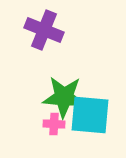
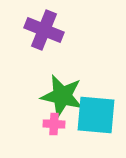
green star: moved 2 px left, 1 px up; rotated 9 degrees clockwise
cyan square: moved 6 px right
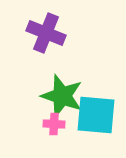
purple cross: moved 2 px right, 3 px down
green star: rotated 6 degrees clockwise
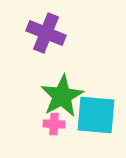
green star: rotated 24 degrees clockwise
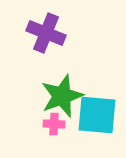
green star: rotated 9 degrees clockwise
cyan square: moved 1 px right
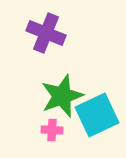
cyan square: rotated 30 degrees counterclockwise
pink cross: moved 2 px left, 6 px down
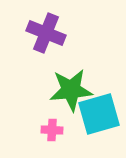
green star: moved 9 px right, 6 px up; rotated 15 degrees clockwise
cyan square: moved 2 px right, 1 px up; rotated 9 degrees clockwise
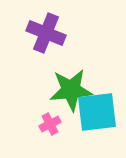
cyan square: moved 2 px left, 2 px up; rotated 9 degrees clockwise
pink cross: moved 2 px left, 6 px up; rotated 30 degrees counterclockwise
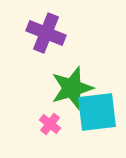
green star: moved 1 px right, 2 px up; rotated 12 degrees counterclockwise
pink cross: rotated 25 degrees counterclockwise
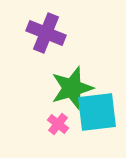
pink cross: moved 8 px right
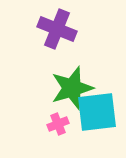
purple cross: moved 11 px right, 4 px up
pink cross: rotated 30 degrees clockwise
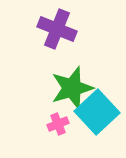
cyan square: rotated 36 degrees counterclockwise
